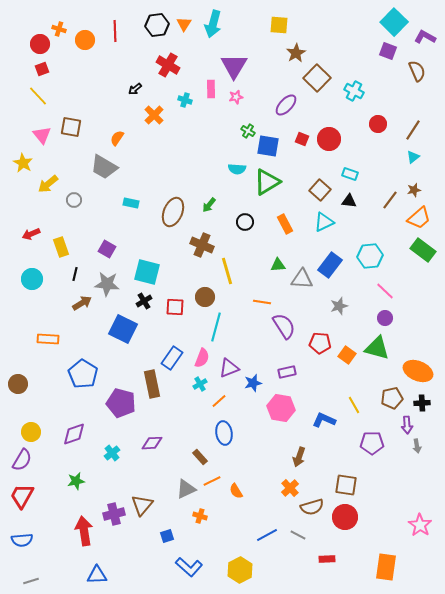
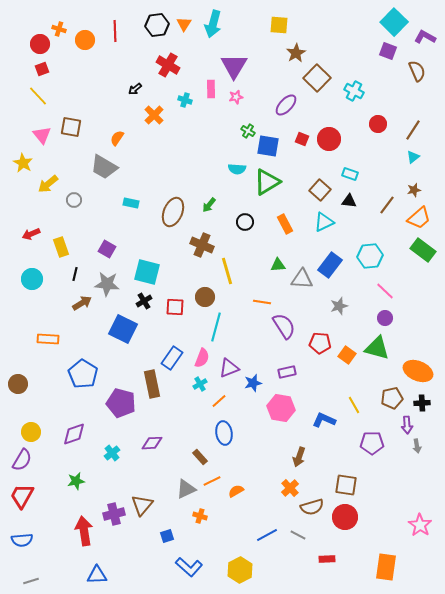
brown line at (390, 200): moved 3 px left, 5 px down
orange semicircle at (236, 491): rotated 91 degrees clockwise
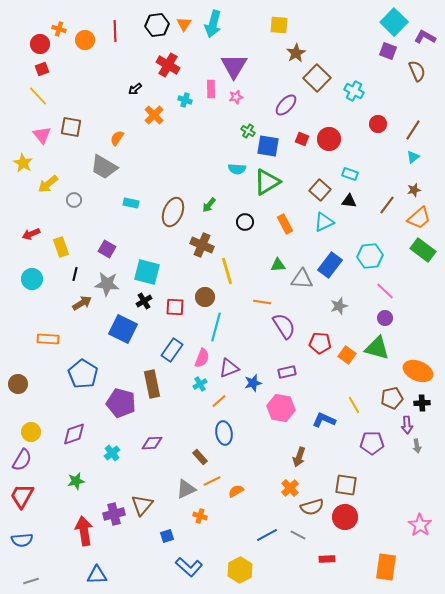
blue rectangle at (172, 358): moved 8 px up
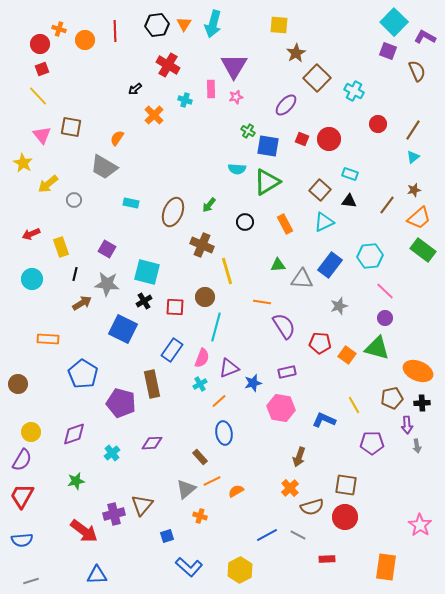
gray triangle at (186, 489): rotated 15 degrees counterclockwise
red arrow at (84, 531): rotated 136 degrees clockwise
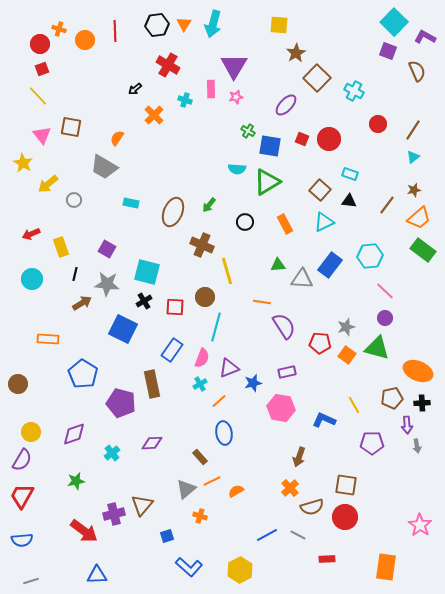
blue square at (268, 146): moved 2 px right
gray star at (339, 306): moved 7 px right, 21 px down
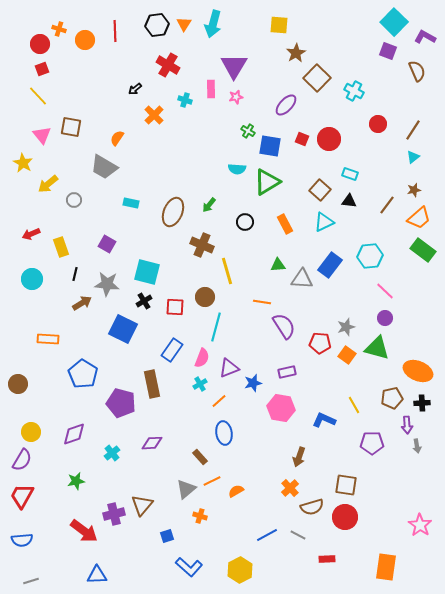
purple square at (107, 249): moved 5 px up
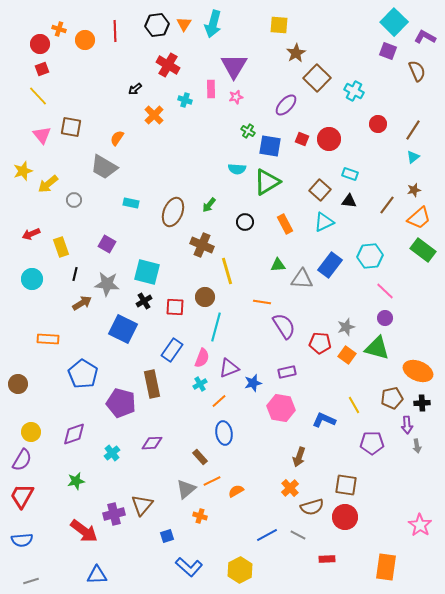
yellow star at (23, 163): moved 8 px down; rotated 24 degrees clockwise
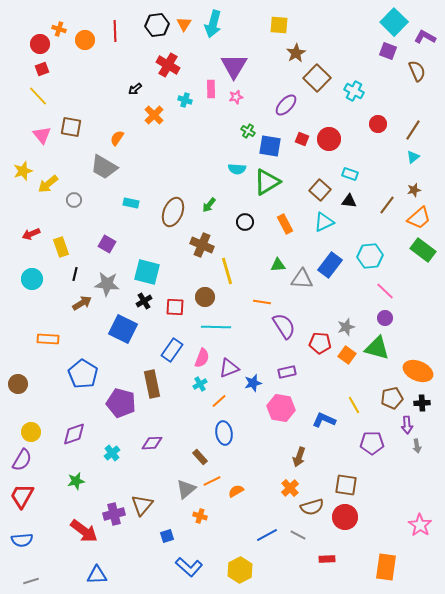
cyan line at (216, 327): rotated 76 degrees clockwise
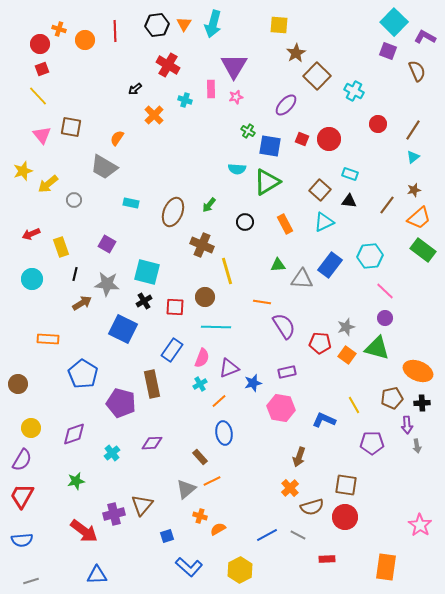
brown square at (317, 78): moved 2 px up
yellow circle at (31, 432): moved 4 px up
orange semicircle at (236, 491): moved 18 px left, 38 px down
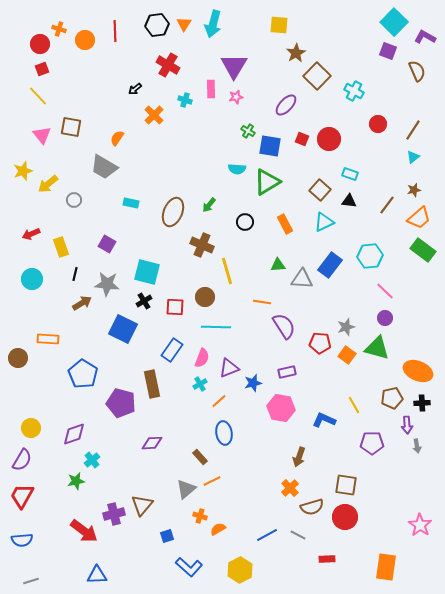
brown circle at (18, 384): moved 26 px up
cyan cross at (112, 453): moved 20 px left, 7 px down
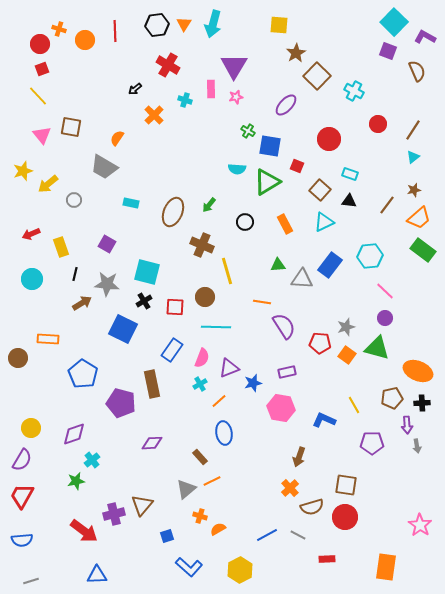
red square at (302, 139): moved 5 px left, 27 px down
